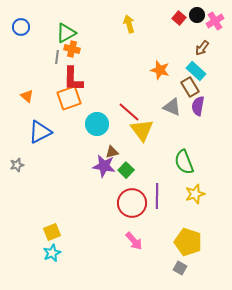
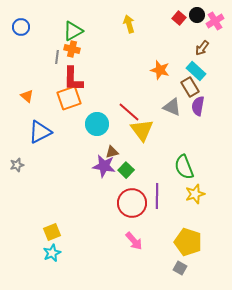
green triangle: moved 7 px right, 2 px up
green semicircle: moved 5 px down
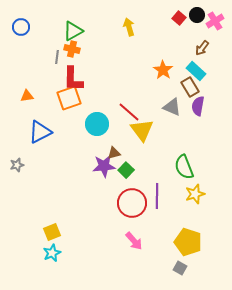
yellow arrow: moved 3 px down
orange star: moved 3 px right; rotated 18 degrees clockwise
orange triangle: rotated 48 degrees counterclockwise
brown triangle: moved 2 px right, 1 px down
purple star: rotated 15 degrees counterclockwise
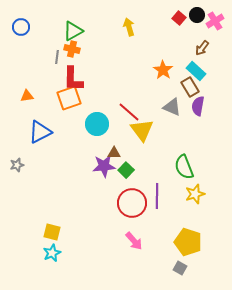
brown triangle: rotated 16 degrees clockwise
yellow square: rotated 36 degrees clockwise
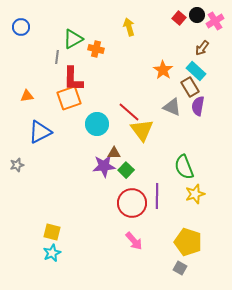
green triangle: moved 8 px down
orange cross: moved 24 px right
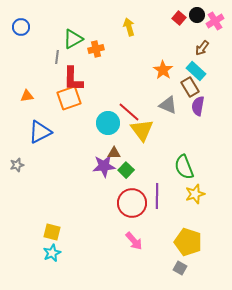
orange cross: rotated 28 degrees counterclockwise
gray triangle: moved 4 px left, 2 px up
cyan circle: moved 11 px right, 1 px up
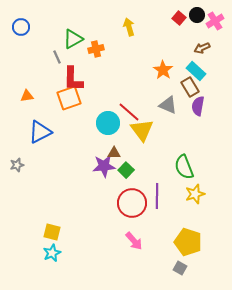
brown arrow: rotated 28 degrees clockwise
gray line: rotated 32 degrees counterclockwise
